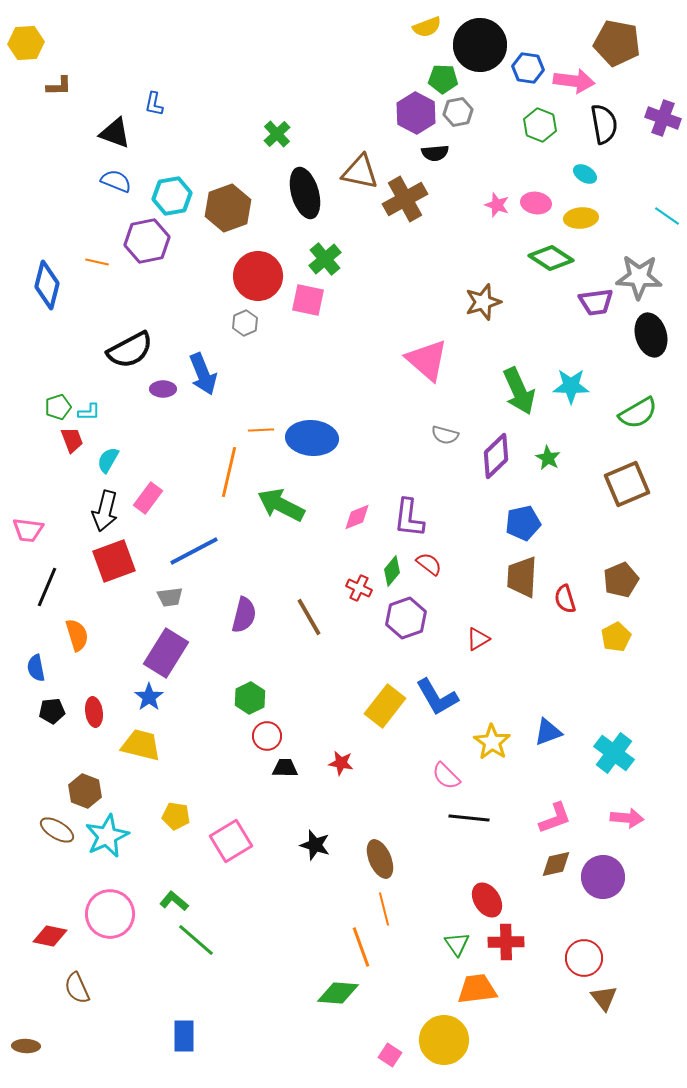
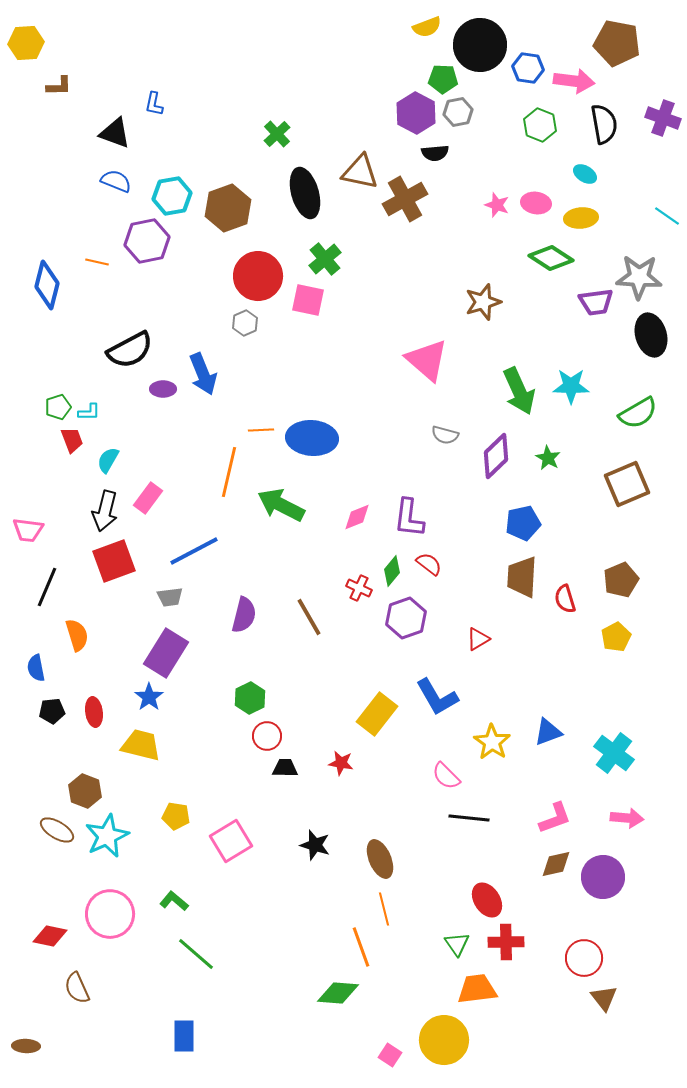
yellow rectangle at (385, 706): moved 8 px left, 8 px down
green line at (196, 940): moved 14 px down
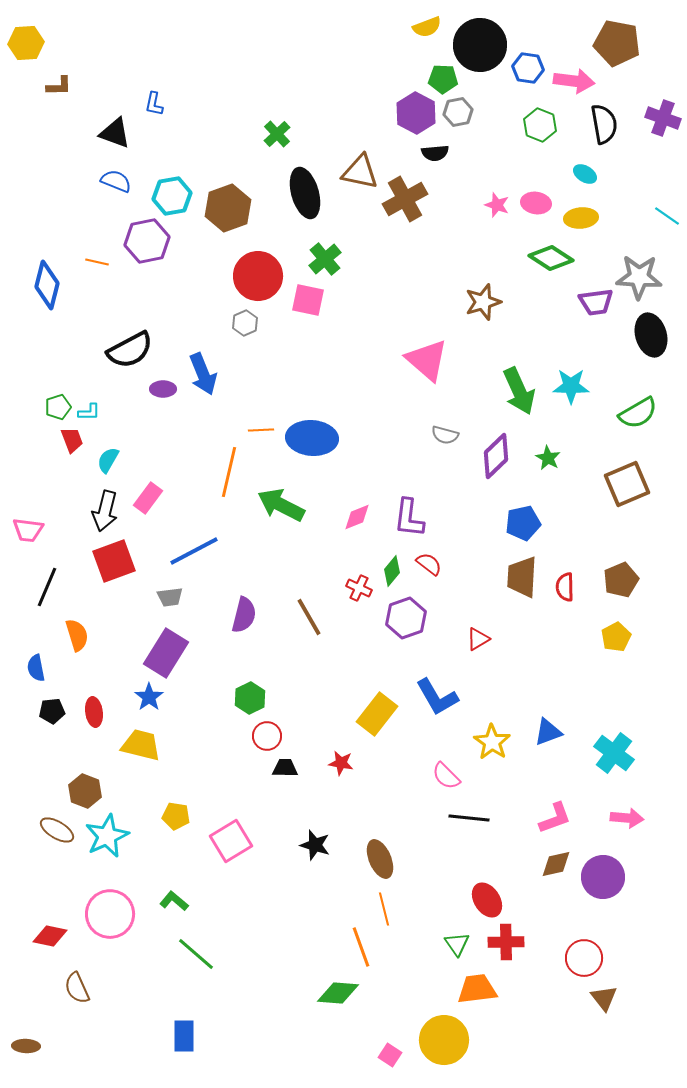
red semicircle at (565, 599): moved 12 px up; rotated 16 degrees clockwise
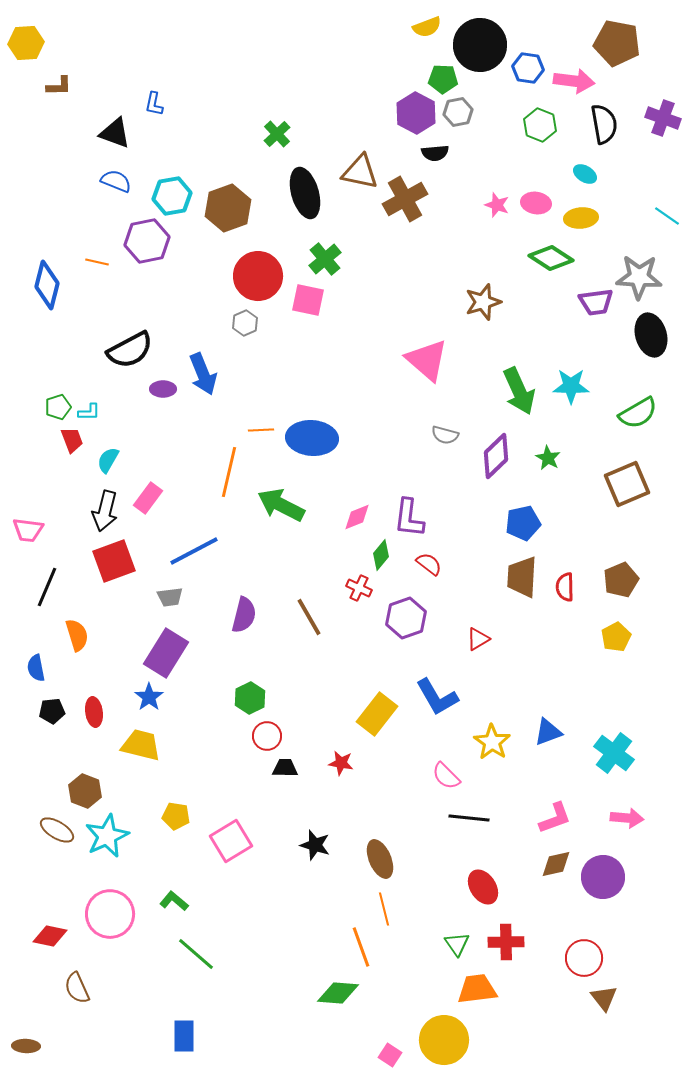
green diamond at (392, 571): moved 11 px left, 16 px up
red ellipse at (487, 900): moved 4 px left, 13 px up
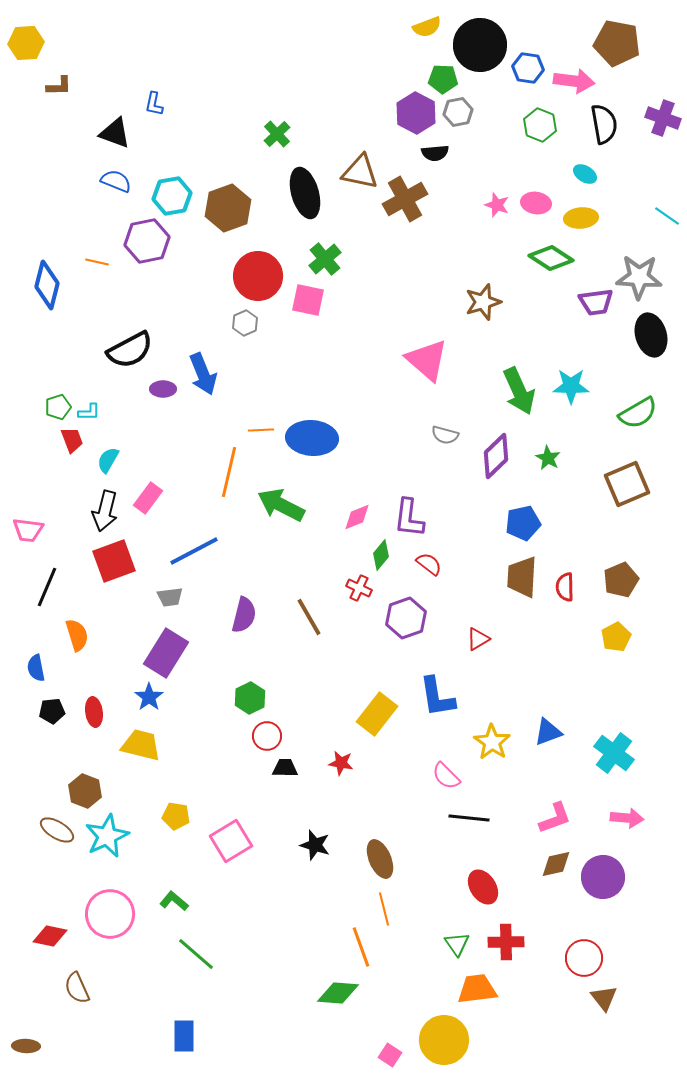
blue L-shape at (437, 697): rotated 21 degrees clockwise
